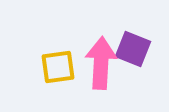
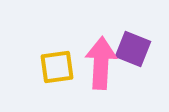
yellow square: moved 1 px left
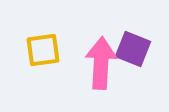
yellow square: moved 14 px left, 17 px up
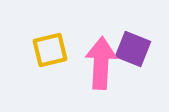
yellow square: moved 7 px right; rotated 6 degrees counterclockwise
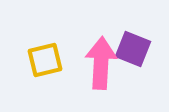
yellow square: moved 5 px left, 10 px down
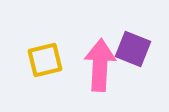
pink arrow: moved 1 px left, 2 px down
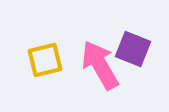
pink arrow: rotated 33 degrees counterclockwise
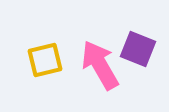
purple square: moved 5 px right
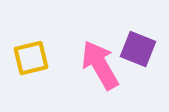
yellow square: moved 14 px left, 2 px up
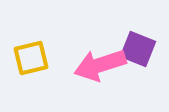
pink arrow: rotated 78 degrees counterclockwise
